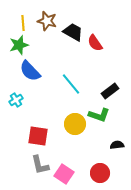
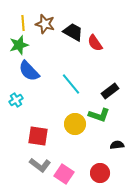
brown star: moved 2 px left, 3 px down
blue semicircle: moved 1 px left
gray L-shape: rotated 40 degrees counterclockwise
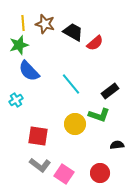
red semicircle: rotated 96 degrees counterclockwise
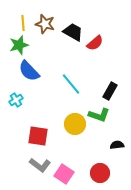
black rectangle: rotated 24 degrees counterclockwise
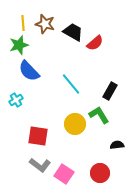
green L-shape: rotated 140 degrees counterclockwise
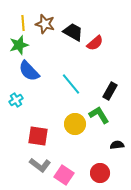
pink square: moved 1 px down
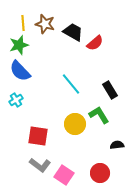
blue semicircle: moved 9 px left
black rectangle: moved 1 px up; rotated 60 degrees counterclockwise
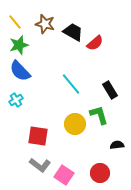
yellow line: moved 8 px left, 1 px up; rotated 35 degrees counterclockwise
green L-shape: rotated 15 degrees clockwise
